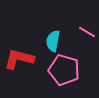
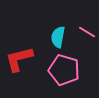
cyan semicircle: moved 5 px right, 4 px up
red L-shape: rotated 28 degrees counterclockwise
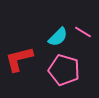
pink line: moved 4 px left
cyan semicircle: rotated 145 degrees counterclockwise
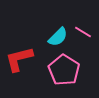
pink pentagon: rotated 16 degrees clockwise
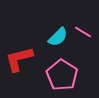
pink pentagon: moved 2 px left, 5 px down
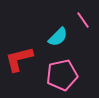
pink line: moved 12 px up; rotated 24 degrees clockwise
pink pentagon: rotated 28 degrees clockwise
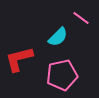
pink line: moved 2 px left, 2 px up; rotated 18 degrees counterclockwise
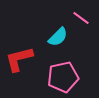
pink pentagon: moved 1 px right, 2 px down
